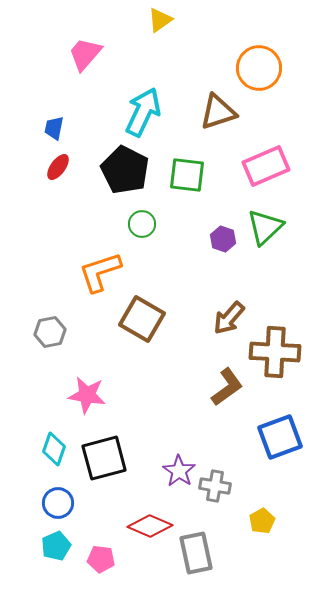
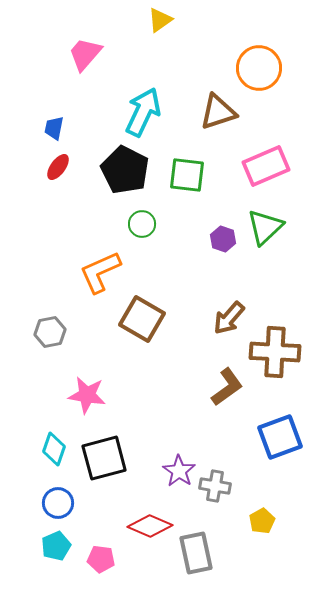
orange L-shape: rotated 6 degrees counterclockwise
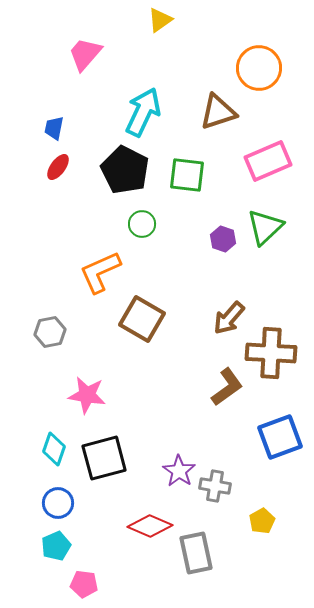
pink rectangle: moved 2 px right, 5 px up
brown cross: moved 4 px left, 1 px down
pink pentagon: moved 17 px left, 25 px down
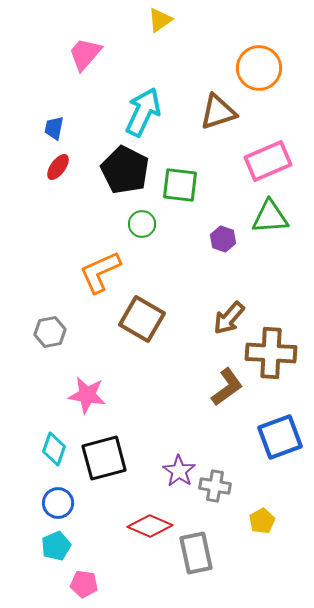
green square: moved 7 px left, 10 px down
green triangle: moved 5 px right, 10 px up; rotated 39 degrees clockwise
